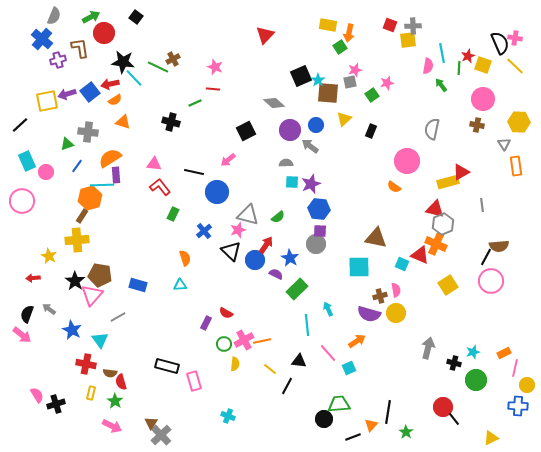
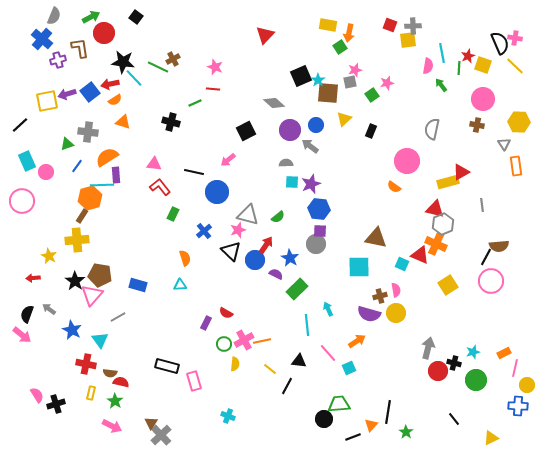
orange semicircle at (110, 158): moved 3 px left, 1 px up
red semicircle at (121, 382): rotated 119 degrees clockwise
red circle at (443, 407): moved 5 px left, 36 px up
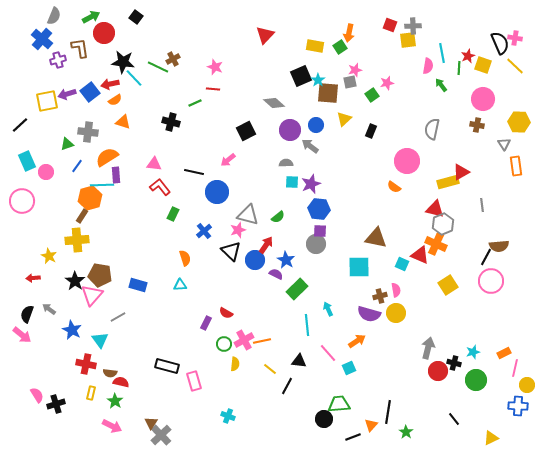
yellow rectangle at (328, 25): moved 13 px left, 21 px down
blue star at (290, 258): moved 4 px left, 2 px down
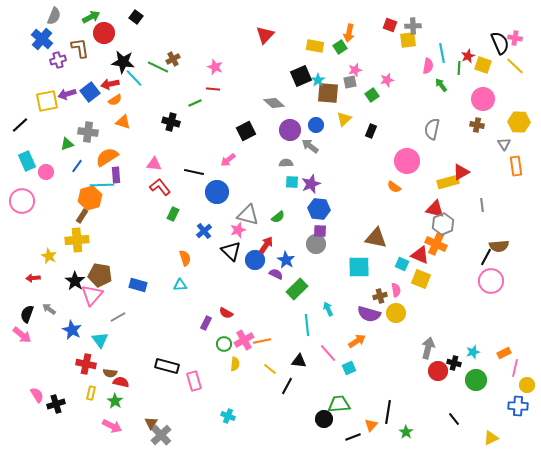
pink star at (387, 83): moved 3 px up
yellow square at (448, 285): moved 27 px left, 6 px up; rotated 36 degrees counterclockwise
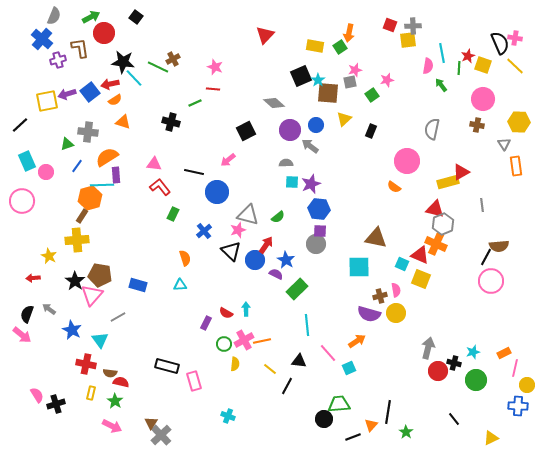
cyan arrow at (328, 309): moved 82 px left; rotated 24 degrees clockwise
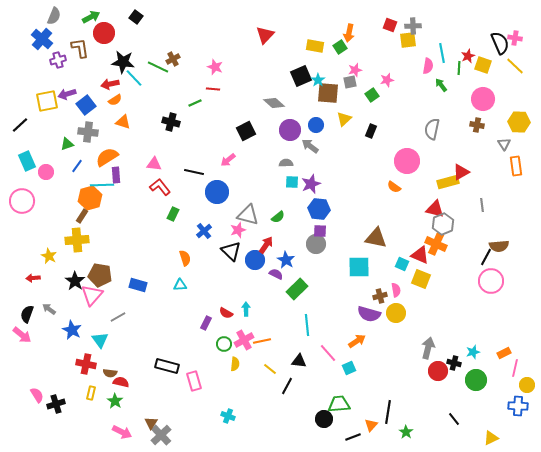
blue square at (90, 92): moved 4 px left, 13 px down
pink arrow at (112, 426): moved 10 px right, 6 px down
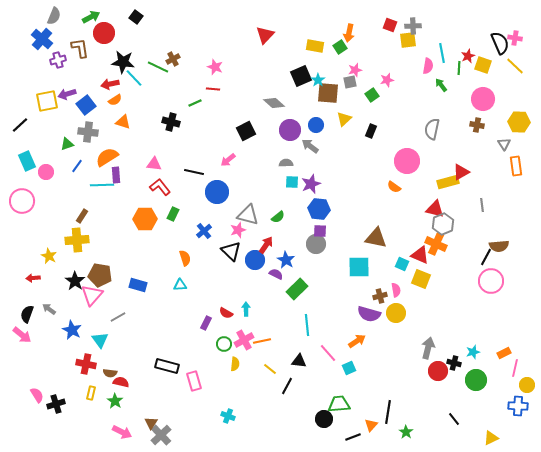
orange hexagon at (90, 198): moved 55 px right, 21 px down; rotated 15 degrees clockwise
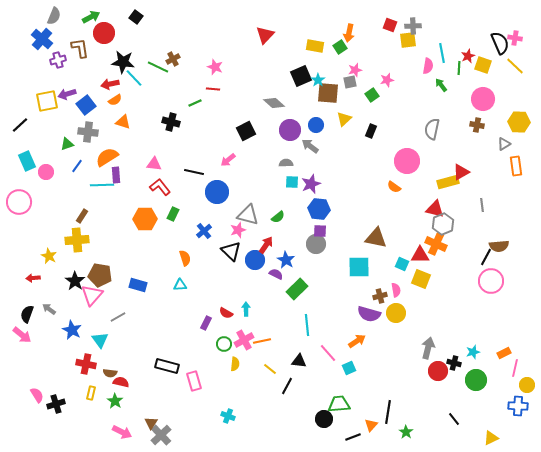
gray triangle at (504, 144): rotated 32 degrees clockwise
pink circle at (22, 201): moved 3 px left, 1 px down
red triangle at (420, 255): rotated 24 degrees counterclockwise
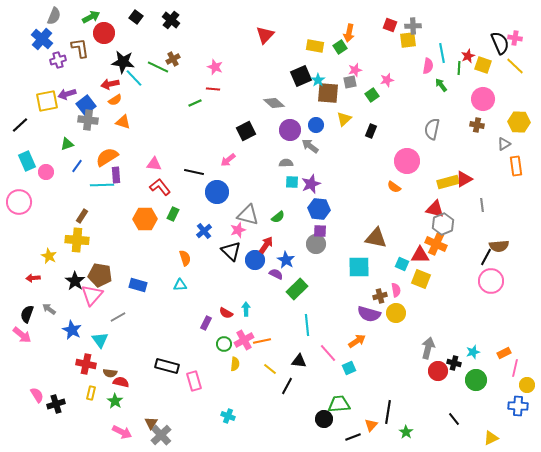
black cross at (171, 122): moved 102 px up; rotated 24 degrees clockwise
gray cross at (88, 132): moved 12 px up
red triangle at (461, 172): moved 3 px right, 7 px down
yellow cross at (77, 240): rotated 10 degrees clockwise
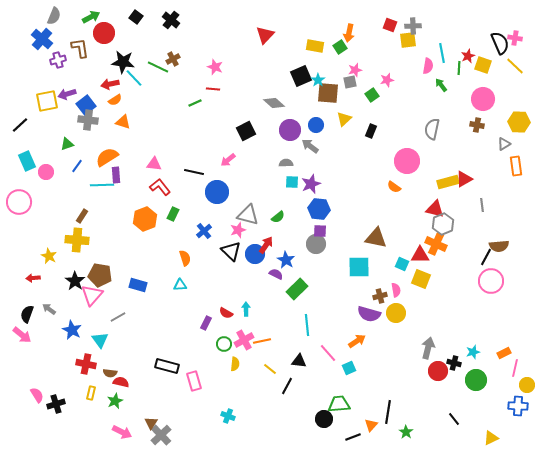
orange hexagon at (145, 219): rotated 20 degrees counterclockwise
blue circle at (255, 260): moved 6 px up
green star at (115, 401): rotated 14 degrees clockwise
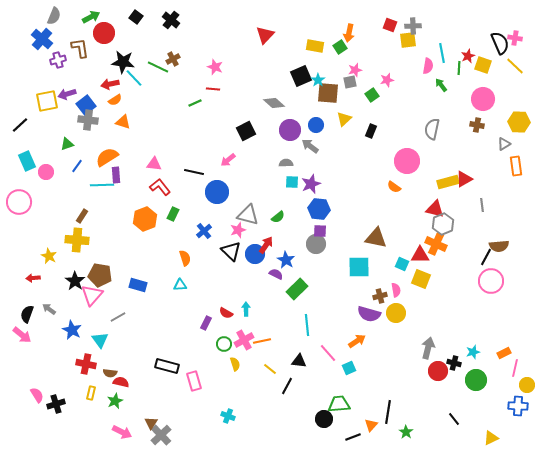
yellow semicircle at (235, 364): rotated 24 degrees counterclockwise
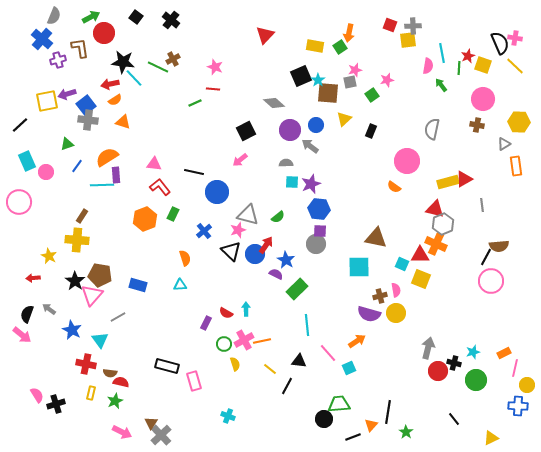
pink arrow at (228, 160): moved 12 px right
